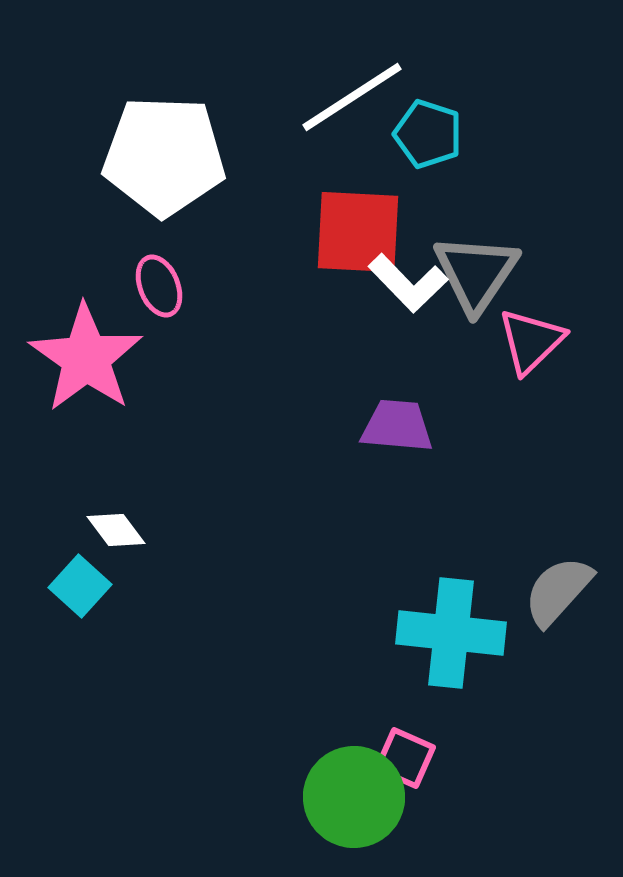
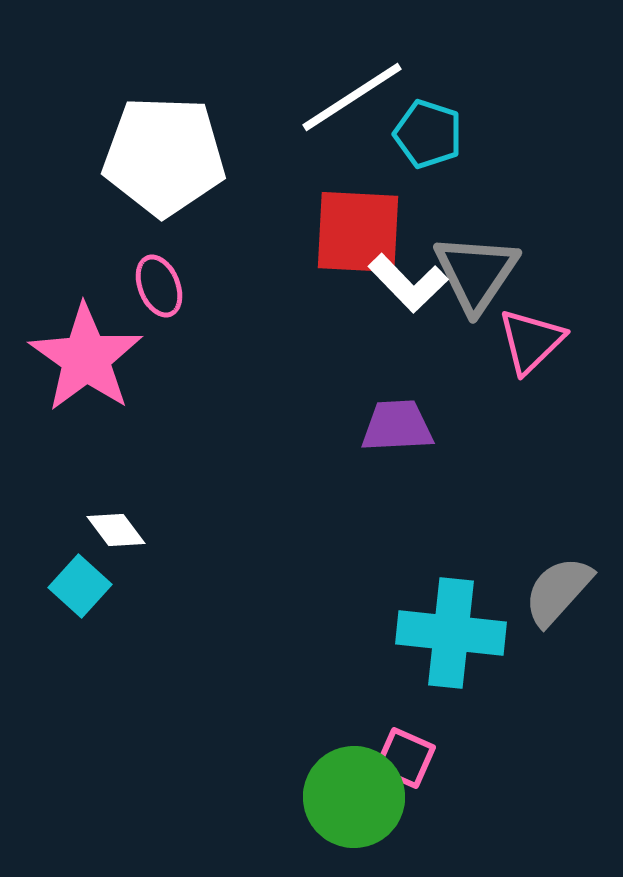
purple trapezoid: rotated 8 degrees counterclockwise
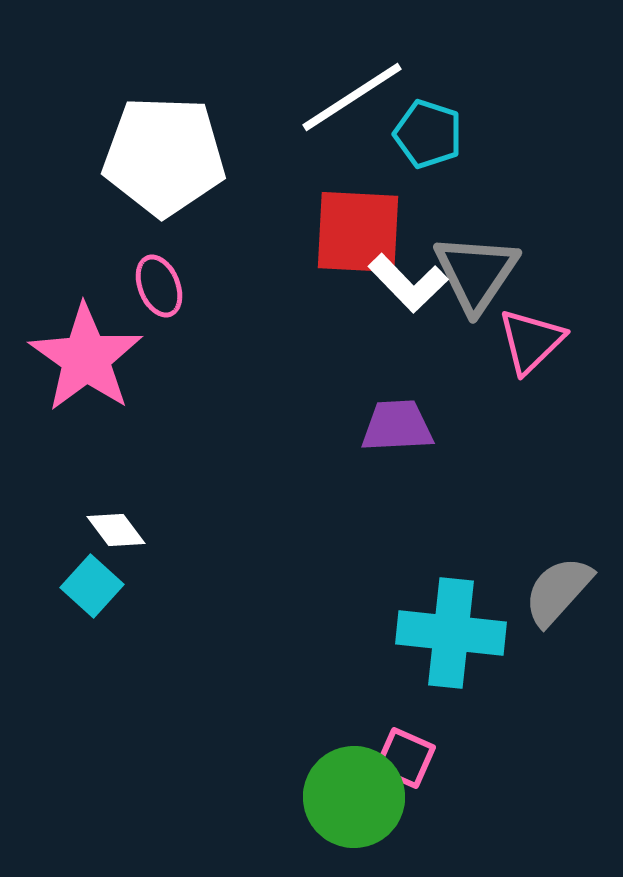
cyan square: moved 12 px right
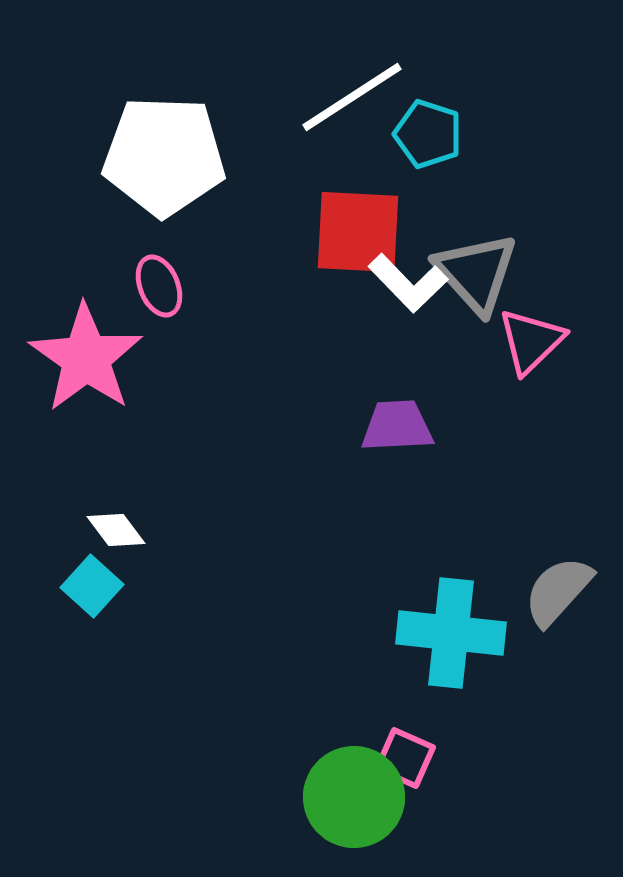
gray triangle: rotated 16 degrees counterclockwise
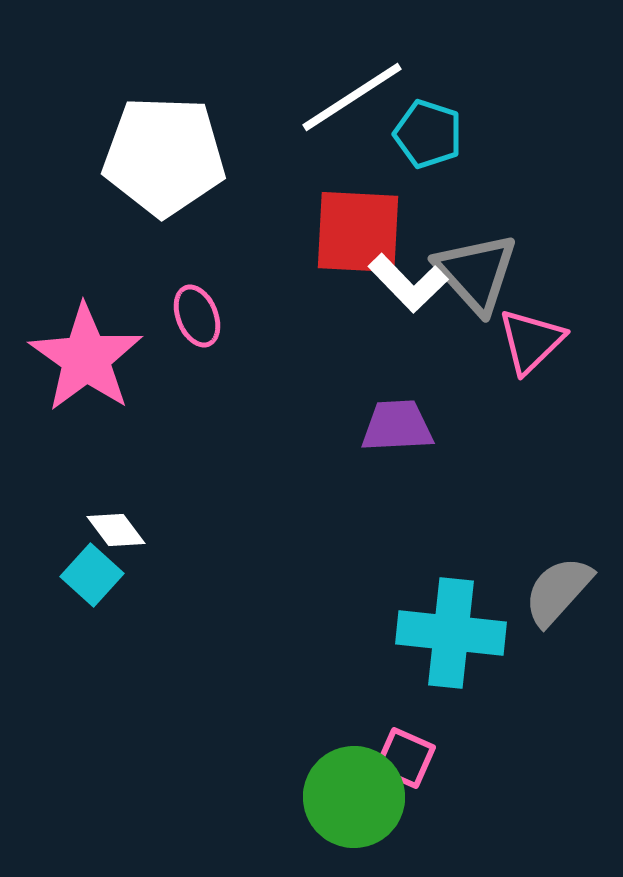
pink ellipse: moved 38 px right, 30 px down
cyan square: moved 11 px up
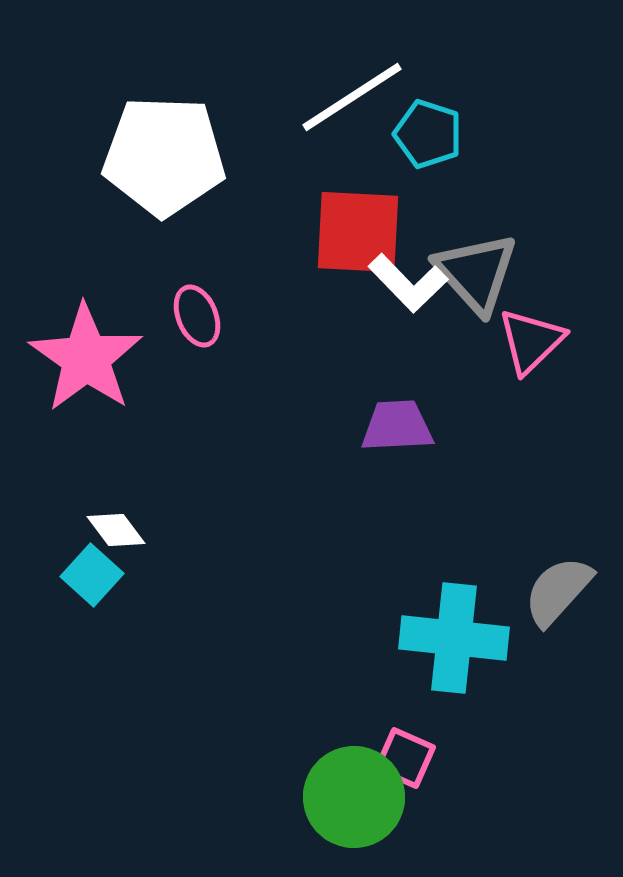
cyan cross: moved 3 px right, 5 px down
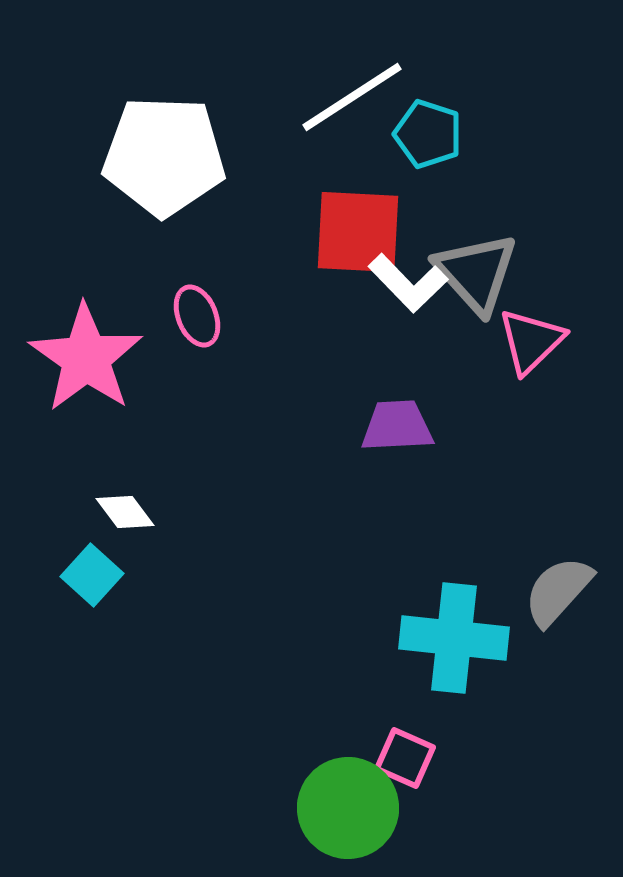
white diamond: moved 9 px right, 18 px up
green circle: moved 6 px left, 11 px down
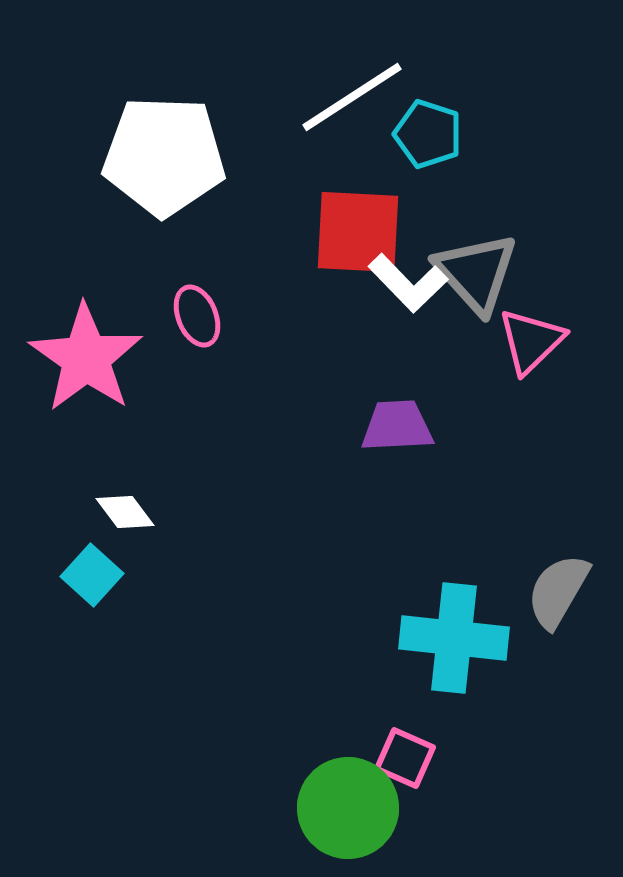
gray semicircle: rotated 12 degrees counterclockwise
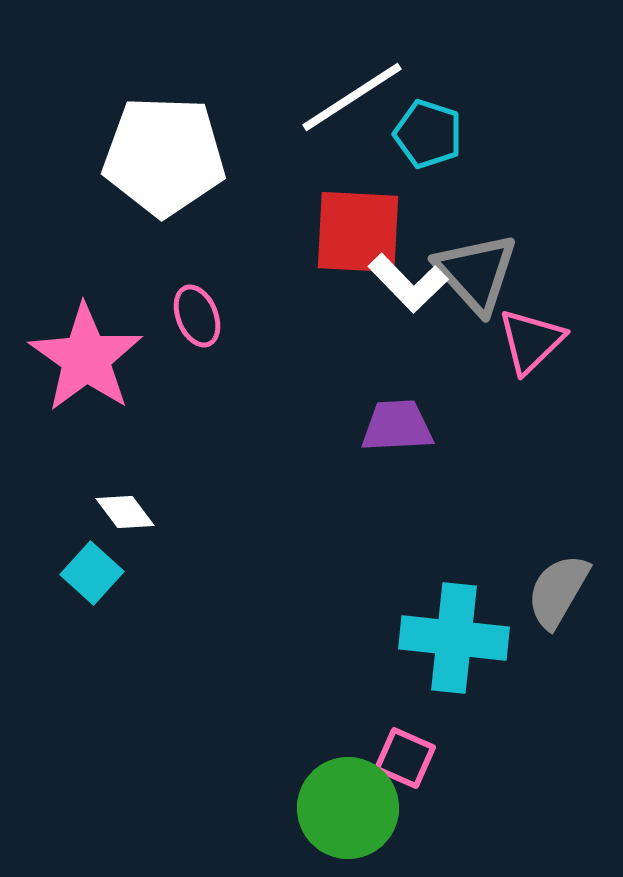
cyan square: moved 2 px up
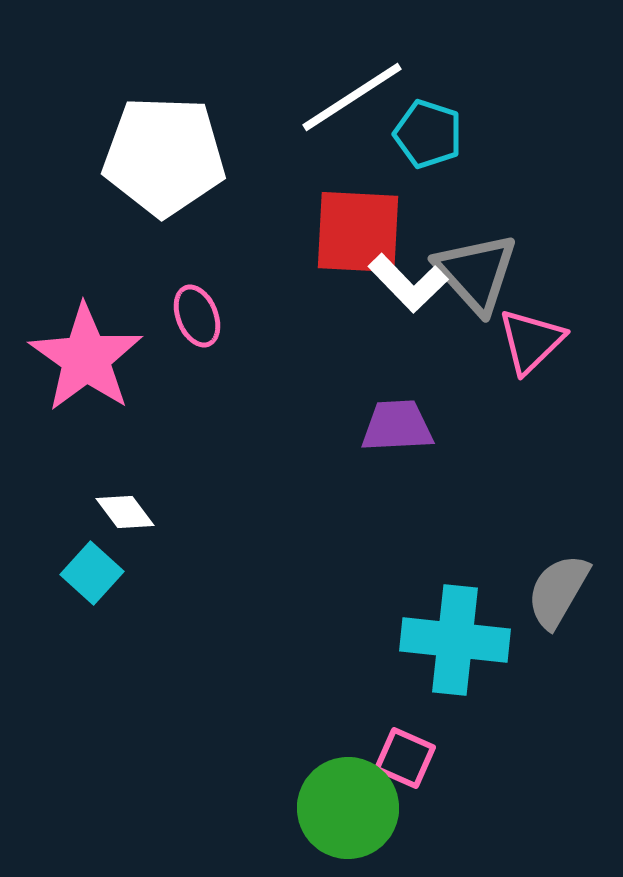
cyan cross: moved 1 px right, 2 px down
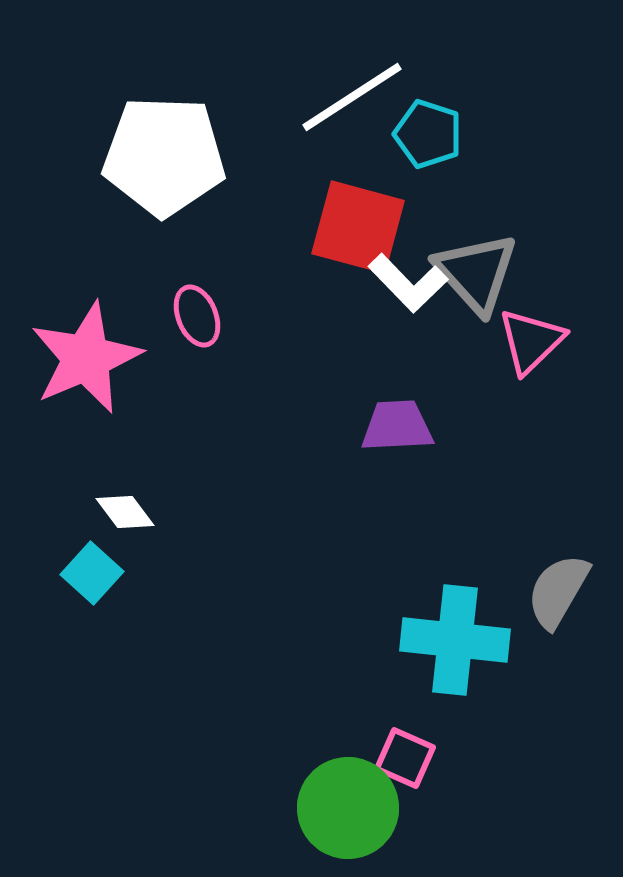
red square: moved 5 px up; rotated 12 degrees clockwise
pink star: rotated 14 degrees clockwise
